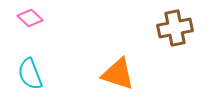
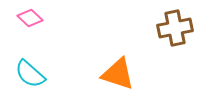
cyan semicircle: rotated 28 degrees counterclockwise
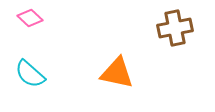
orange triangle: moved 1 px left, 1 px up; rotated 6 degrees counterclockwise
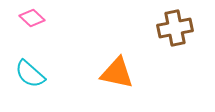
pink diamond: moved 2 px right
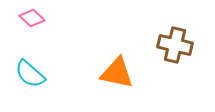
brown cross: moved 17 px down; rotated 24 degrees clockwise
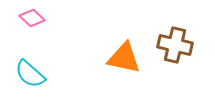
orange triangle: moved 7 px right, 15 px up
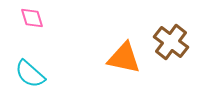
pink diamond: rotated 30 degrees clockwise
brown cross: moved 4 px left, 3 px up; rotated 24 degrees clockwise
